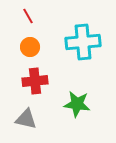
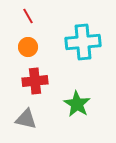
orange circle: moved 2 px left
green star: rotated 24 degrees clockwise
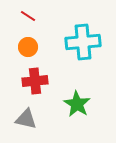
red line: rotated 28 degrees counterclockwise
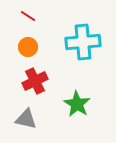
red cross: rotated 20 degrees counterclockwise
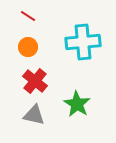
red cross: rotated 25 degrees counterclockwise
gray triangle: moved 8 px right, 4 px up
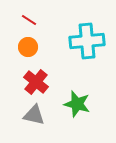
red line: moved 1 px right, 4 px down
cyan cross: moved 4 px right, 1 px up
red cross: moved 1 px right, 1 px down
green star: rotated 16 degrees counterclockwise
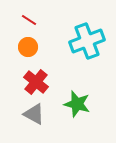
cyan cross: rotated 16 degrees counterclockwise
gray triangle: moved 1 px up; rotated 15 degrees clockwise
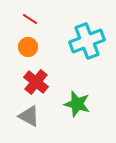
red line: moved 1 px right, 1 px up
gray triangle: moved 5 px left, 2 px down
